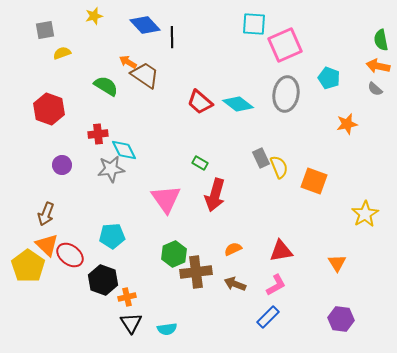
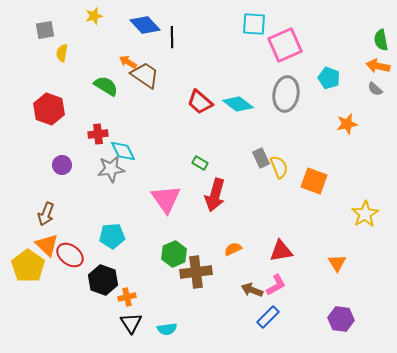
yellow semicircle at (62, 53): rotated 60 degrees counterclockwise
cyan diamond at (124, 150): moved 1 px left, 1 px down
brown arrow at (235, 284): moved 17 px right, 6 px down
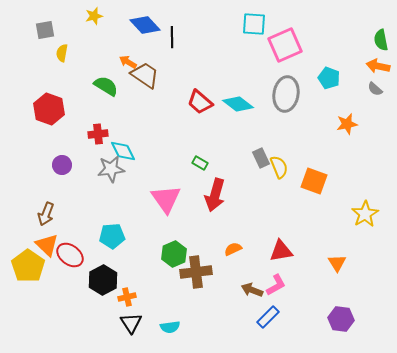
black hexagon at (103, 280): rotated 12 degrees clockwise
cyan semicircle at (167, 329): moved 3 px right, 2 px up
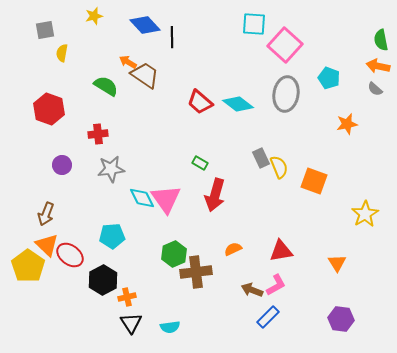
pink square at (285, 45): rotated 24 degrees counterclockwise
cyan diamond at (123, 151): moved 19 px right, 47 px down
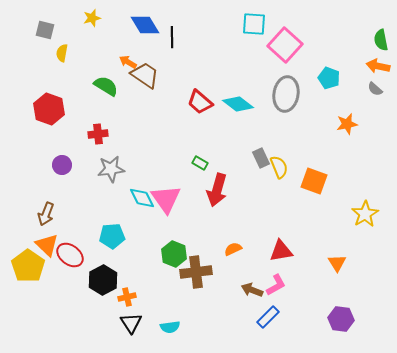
yellow star at (94, 16): moved 2 px left, 2 px down
blue diamond at (145, 25): rotated 12 degrees clockwise
gray square at (45, 30): rotated 24 degrees clockwise
red arrow at (215, 195): moved 2 px right, 5 px up
green hexagon at (174, 254): rotated 15 degrees counterclockwise
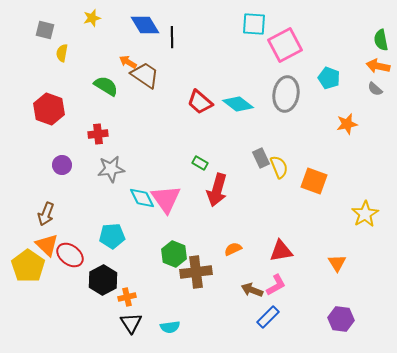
pink square at (285, 45): rotated 20 degrees clockwise
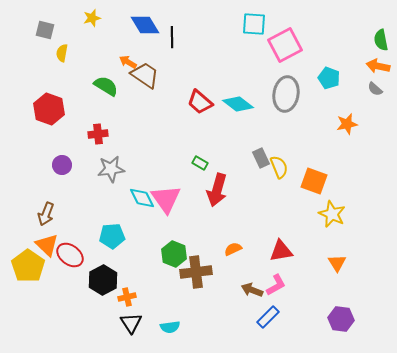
yellow star at (365, 214): moved 33 px left; rotated 16 degrees counterclockwise
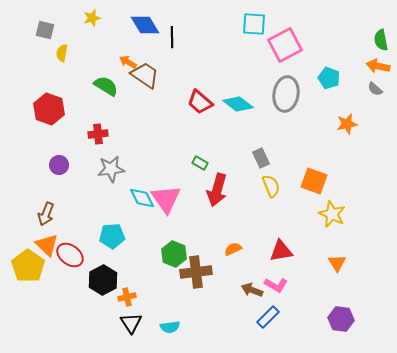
purple circle at (62, 165): moved 3 px left
yellow semicircle at (279, 167): moved 8 px left, 19 px down
pink L-shape at (276, 285): rotated 60 degrees clockwise
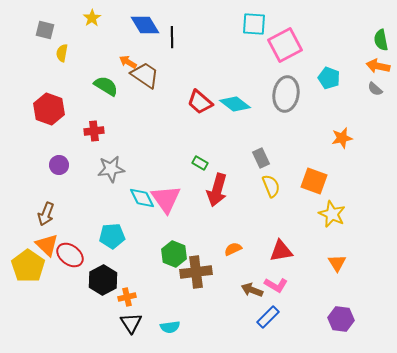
yellow star at (92, 18): rotated 18 degrees counterclockwise
cyan diamond at (238, 104): moved 3 px left
orange star at (347, 124): moved 5 px left, 14 px down
red cross at (98, 134): moved 4 px left, 3 px up
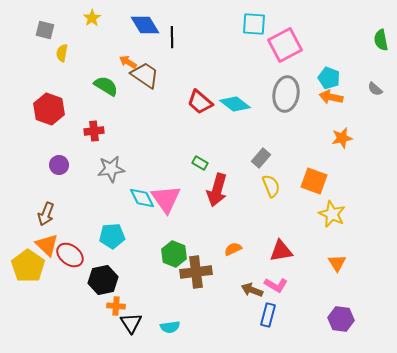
orange arrow at (378, 66): moved 47 px left, 31 px down
gray rectangle at (261, 158): rotated 66 degrees clockwise
black hexagon at (103, 280): rotated 16 degrees clockwise
orange cross at (127, 297): moved 11 px left, 9 px down; rotated 18 degrees clockwise
blue rectangle at (268, 317): moved 2 px up; rotated 30 degrees counterclockwise
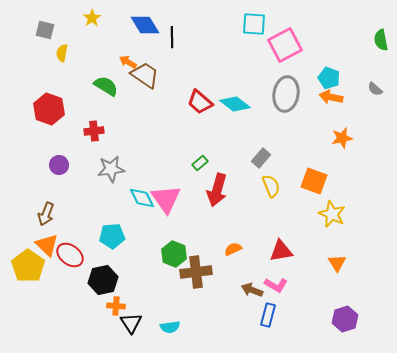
green rectangle at (200, 163): rotated 70 degrees counterclockwise
purple hexagon at (341, 319): moved 4 px right; rotated 25 degrees counterclockwise
